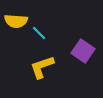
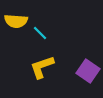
cyan line: moved 1 px right
purple square: moved 5 px right, 20 px down
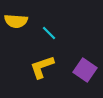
cyan line: moved 9 px right
purple square: moved 3 px left, 1 px up
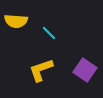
yellow L-shape: moved 1 px left, 3 px down
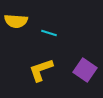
cyan line: rotated 28 degrees counterclockwise
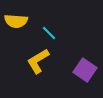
cyan line: rotated 28 degrees clockwise
yellow L-shape: moved 3 px left, 9 px up; rotated 12 degrees counterclockwise
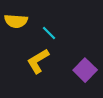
purple square: rotated 10 degrees clockwise
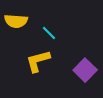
yellow L-shape: rotated 16 degrees clockwise
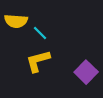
cyan line: moved 9 px left
purple square: moved 1 px right, 2 px down
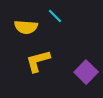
yellow semicircle: moved 10 px right, 6 px down
cyan line: moved 15 px right, 17 px up
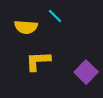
yellow L-shape: rotated 12 degrees clockwise
